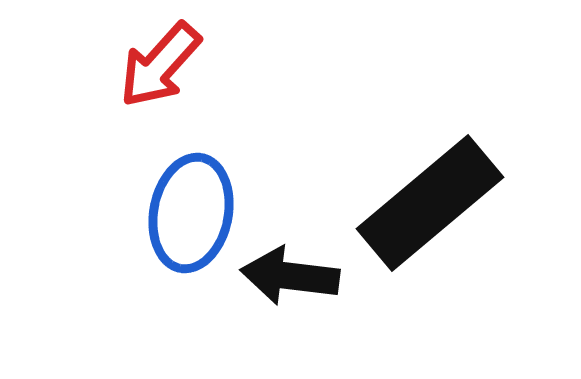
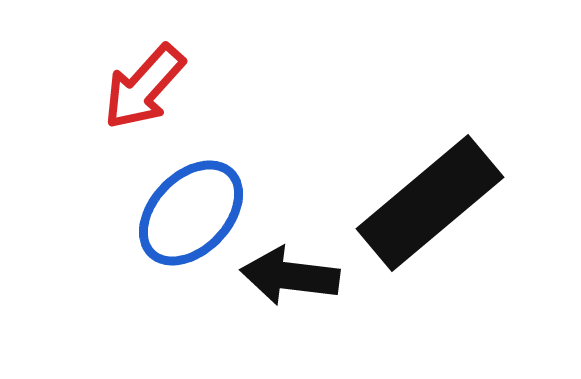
red arrow: moved 16 px left, 22 px down
blue ellipse: rotated 33 degrees clockwise
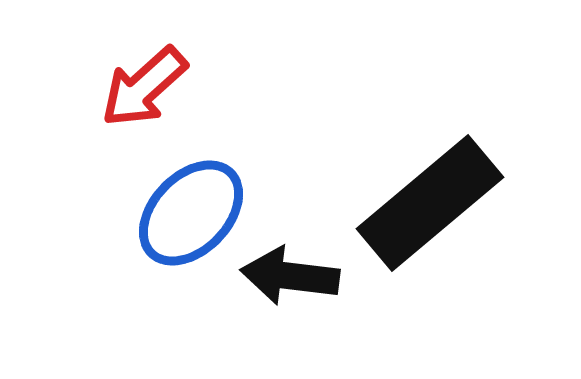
red arrow: rotated 6 degrees clockwise
